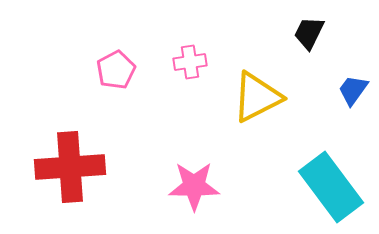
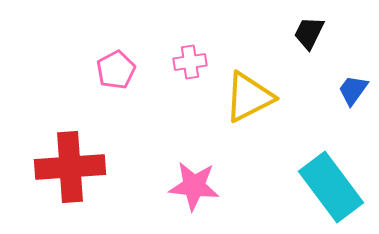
yellow triangle: moved 8 px left
pink star: rotated 6 degrees clockwise
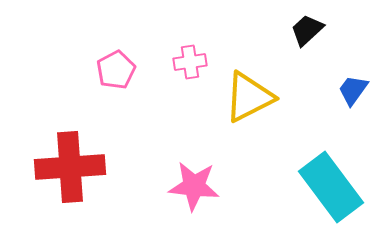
black trapezoid: moved 2 px left, 3 px up; rotated 21 degrees clockwise
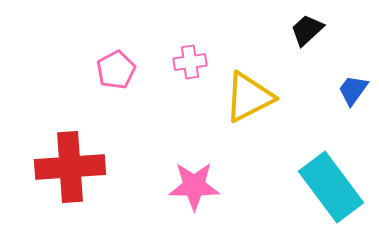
pink star: rotated 6 degrees counterclockwise
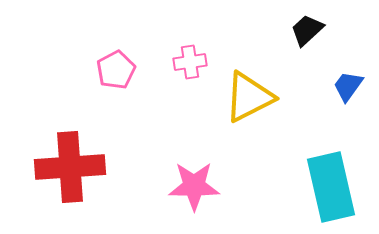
blue trapezoid: moved 5 px left, 4 px up
cyan rectangle: rotated 24 degrees clockwise
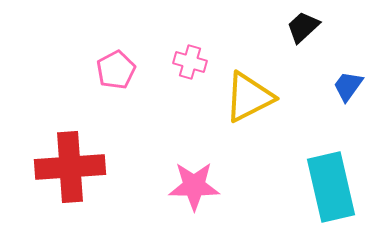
black trapezoid: moved 4 px left, 3 px up
pink cross: rotated 24 degrees clockwise
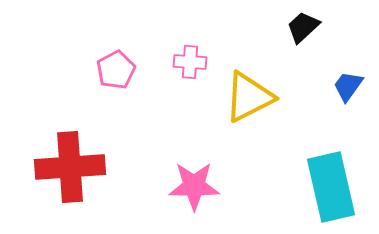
pink cross: rotated 12 degrees counterclockwise
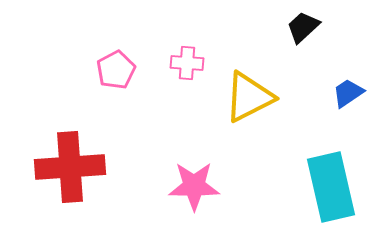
pink cross: moved 3 px left, 1 px down
blue trapezoid: moved 7 px down; rotated 20 degrees clockwise
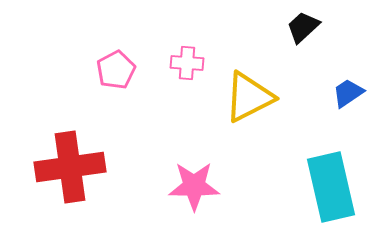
red cross: rotated 4 degrees counterclockwise
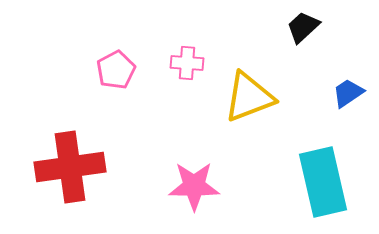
yellow triangle: rotated 6 degrees clockwise
cyan rectangle: moved 8 px left, 5 px up
